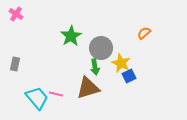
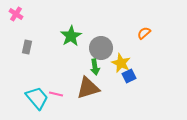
gray rectangle: moved 12 px right, 17 px up
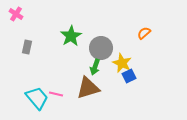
yellow star: moved 1 px right
green arrow: rotated 28 degrees clockwise
